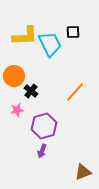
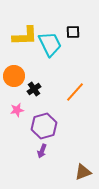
black cross: moved 3 px right, 2 px up; rotated 16 degrees clockwise
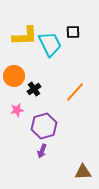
brown triangle: rotated 18 degrees clockwise
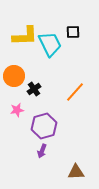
brown triangle: moved 7 px left
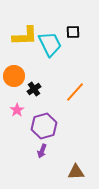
pink star: rotated 24 degrees counterclockwise
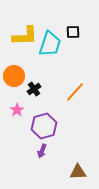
cyan trapezoid: rotated 44 degrees clockwise
brown triangle: moved 2 px right
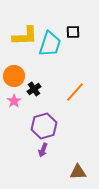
pink star: moved 3 px left, 9 px up
purple arrow: moved 1 px right, 1 px up
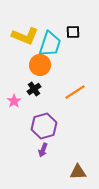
yellow L-shape: rotated 24 degrees clockwise
orange circle: moved 26 px right, 11 px up
orange line: rotated 15 degrees clockwise
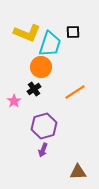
yellow L-shape: moved 2 px right, 3 px up
orange circle: moved 1 px right, 2 px down
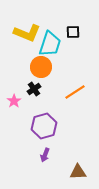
purple arrow: moved 2 px right, 5 px down
